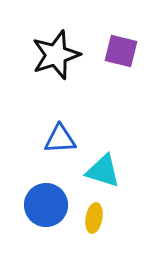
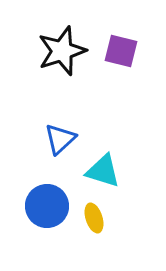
black star: moved 6 px right, 4 px up
blue triangle: rotated 40 degrees counterclockwise
blue circle: moved 1 px right, 1 px down
yellow ellipse: rotated 28 degrees counterclockwise
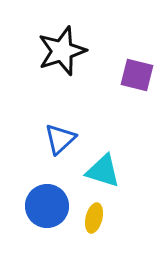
purple square: moved 16 px right, 24 px down
yellow ellipse: rotated 32 degrees clockwise
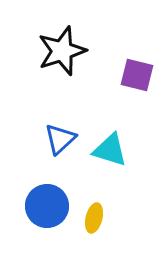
cyan triangle: moved 7 px right, 21 px up
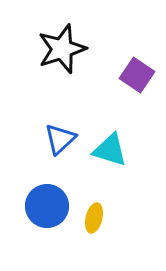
black star: moved 2 px up
purple square: rotated 20 degrees clockwise
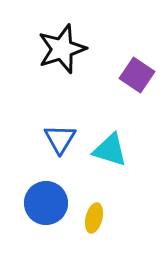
blue triangle: rotated 16 degrees counterclockwise
blue circle: moved 1 px left, 3 px up
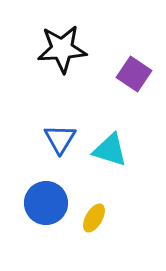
black star: rotated 15 degrees clockwise
purple square: moved 3 px left, 1 px up
yellow ellipse: rotated 16 degrees clockwise
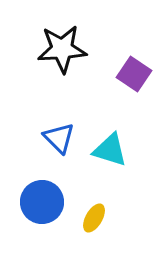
blue triangle: moved 1 px left, 1 px up; rotated 16 degrees counterclockwise
blue circle: moved 4 px left, 1 px up
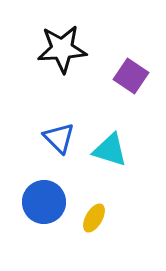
purple square: moved 3 px left, 2 px down
blue circle: moved 2 px right
